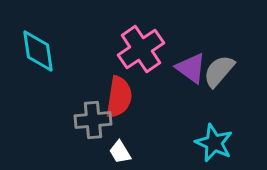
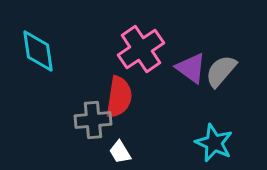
gray semicircle: moved 2 px right
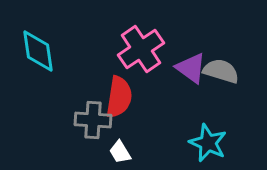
gray semicircle: rotated 66 degrees clockwise
gray cross: rotated 9 degrees clockwise
cyan star: moved 6 px left
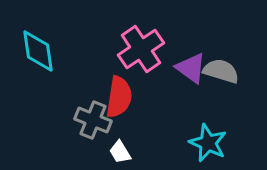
gray cross: rotated 18 degrees clockwise
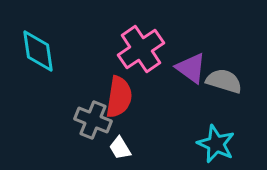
gray semicircle: moved 3 px right, 10 px down
cyan star: moved 8 px right, 1 px down
white trapezoid: moved 4 px up
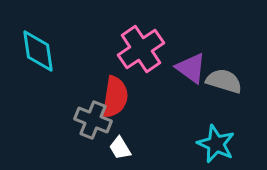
red semicircle: moved 4 px left
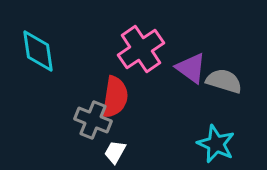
white trapezoid: moved 5 px left, 4 px down; rotated 60 degrees clockwise
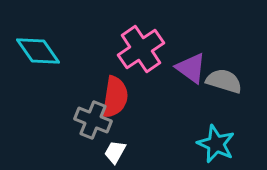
cyan diamond: rotated 27 degrees counterclockwise
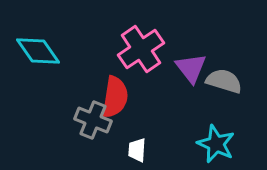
purple triangle: rotated 16 degrees clockwise
white trapezoid: moved 22 px right, 2 px up; rotated 25 degrees counterclockwise
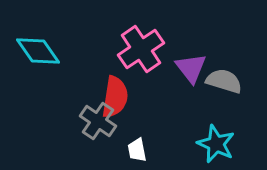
gray cross: moved 5 px right, 1 px down; rotated 12 degrees clockwise
white trapezoid: rotated 15 degrees counterclockwise
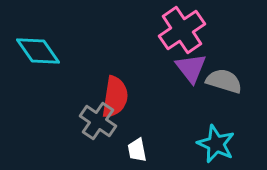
pink cross: moved 41 px right, 19 px up
